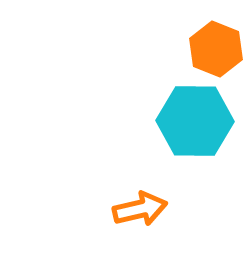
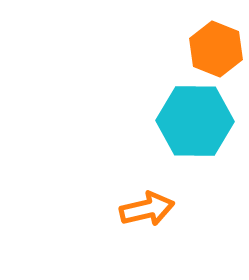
orange arrow: moved 7 px right
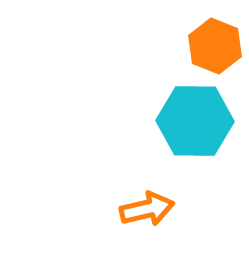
orange hexagon: moved 1 px left, 3 px up
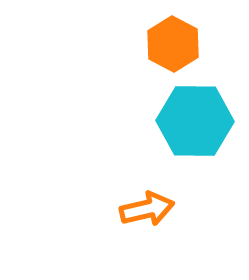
orange hexagon: moved 42 px left, 2 px up; rotated 6 degrees clockwise
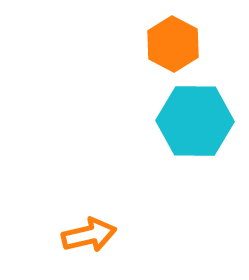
orange arrow: moved 58 px left, 26 px down
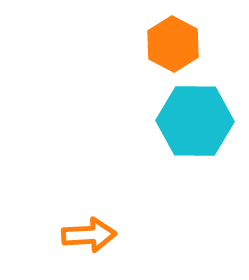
orange arrow: rotated 10 degrees clockwise
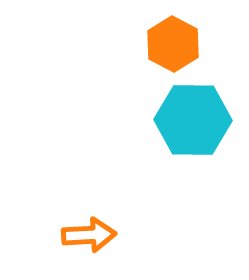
cyan hexagon: moved 2 px left, 1 px up
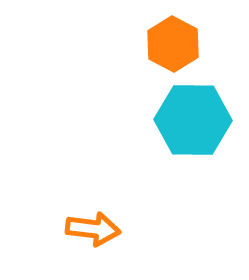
orange arrow: moved 4 px right, 6 px up; rotated 10 degrees clockwise
